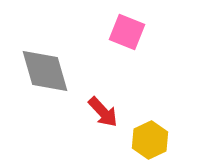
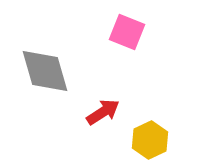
red arrow: rotated 80 degrees counterclockwise
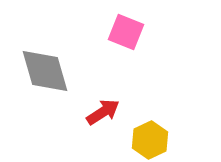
pink square: moved 1 px left
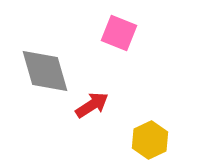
pink square: moved 7 px left, 1 px down
red arrow: moved 11 px left, 7 px up
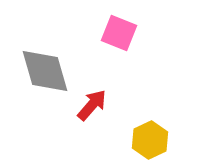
red arrow: rotated 16 degrees counterclockwise
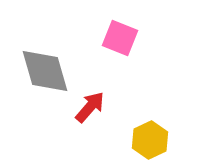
pink square: moved 1 px right, 5 px down
red arrow: moved 2 px left, 2 px down
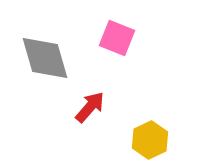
pink square: moved 3 px left
gray diamond: moved 13 px up
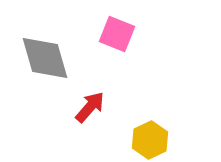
pink square: moved 4 px up
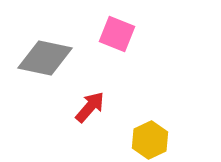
gray diamond: rotated 62 degrees counterclockwise
